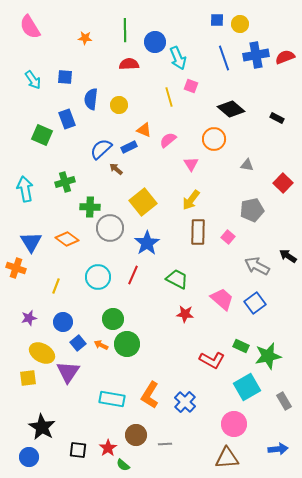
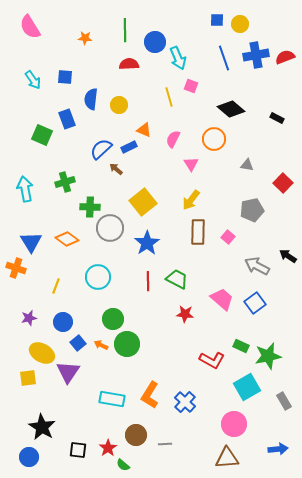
pink semicircle at (168, 140): moved 5 px right, 1 px up; rotated 24 degrees counterclockwise
red line at (133, 275): moved 15 px right, 6 px down; rotated 24 degrees counterclockwise
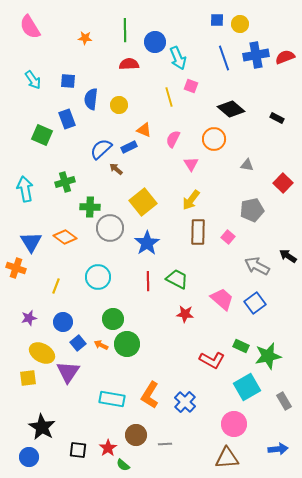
blue square at (65, 77): moved 3 px right, 4 px down
orange diamond at (67, 239): moved 2 px left, 2 px up
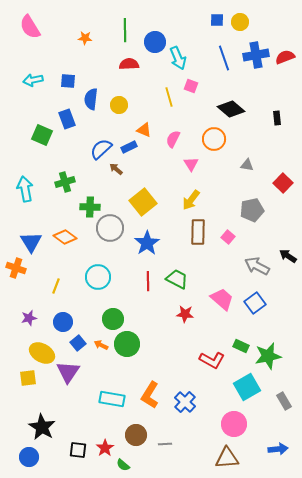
yellow circle at (240, 24): moved 2 px up
cyan arrow at (33, 80): rotated 114 degrees clockwise
black rectangle at (277, 118): rotated 56 degrees clockwise
red star at (108, 448): moved 3 px left
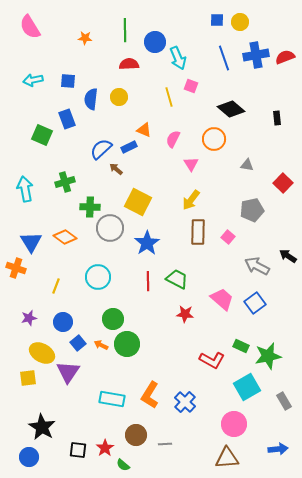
yellow circle at (119, 105): moved 8 px up
yellow square at (143, 202): moved 5 px left; rotated 24 degrees counterclockwise
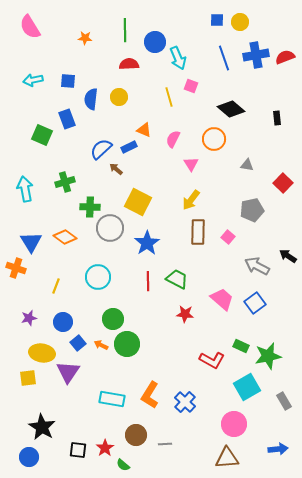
yellow ellipse at (42, 353): rotated 20 degrees counterclockwise
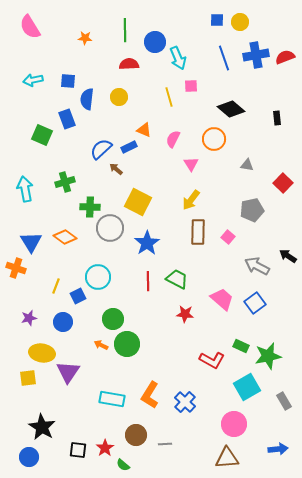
pink square at (191, 86): rotated 24 degrees counterclockwise
blue semicircle at (91, 99): moved 4 px left
blue square at (78, 343): moved 47 px up; rotated 14 degrees clockwise
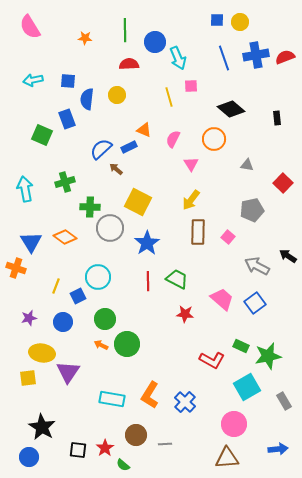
yellow circle at (119, 97): moved 2 px left, 2 px up
green circle at (113, 319): moved 8 px left
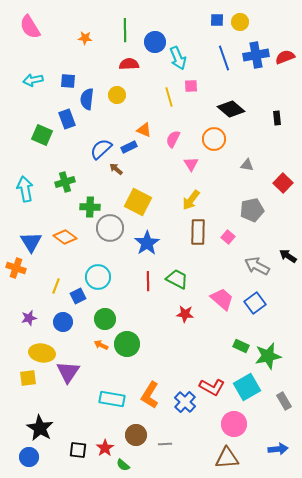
red L-shape at (212, 360): moved 27 px down
black star at (42, 427): moved 2 px left, 1 px down
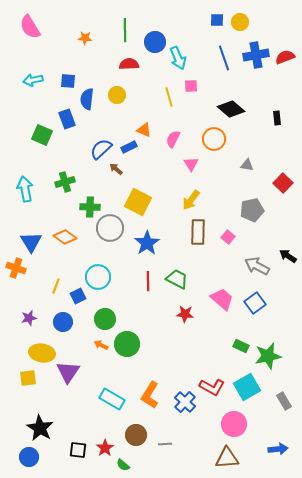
cyan rectangle at (112, 399): rotated 20 degrees clockwise
